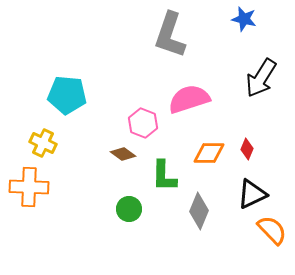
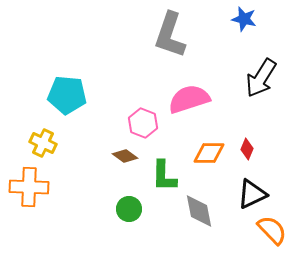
brown diamond: moved 2 px right, 2 px down
gray diamond: rotated 33 degrees counterclockwise
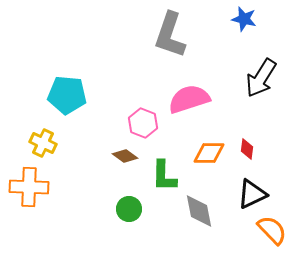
red diamond: rotated 15 degrees counterclockwise
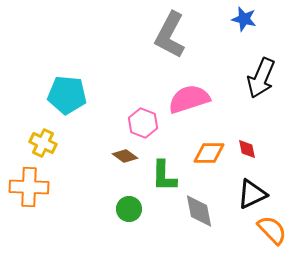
gray L-shape: rotated 9 degrees clockwise
black arrow: rotated 9 degrees counterclockwise
red diamond: rotated 20 degrees counterclockwise
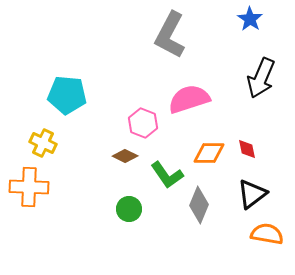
blue star: moved 6 px right; rotated 20 degrees clockwise
brown diamond: rotated 10 degrees counterclockwise
green L-shape: moved 3 px right, 1 px up; rotated 36 degrees counterclockwise
black triangle: rotated 12 degrees counterclockwise
gray diamond: moved 6 px up; rotated 33 degrees clockwise
orange semicircle: moved 5 px left, 4 px down; rotated 36 degrees counterclockwise
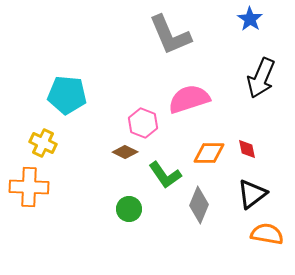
gray L-shape: rotated 51 degrees counterclockwise
brown diamond: moved 4 px up
green L-shape: moved 2 px left
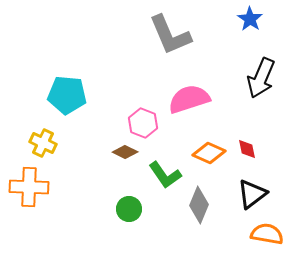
orange diamond: rotated 24 degrees clockwise
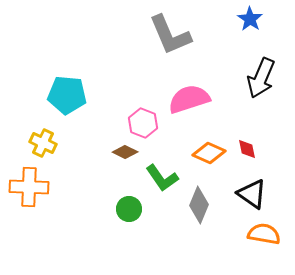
green L-shape: moved 3 px left, 3 px down
black triangle: rotated 48 degrees counterclockwise
orange semicircle: moved 3 px left
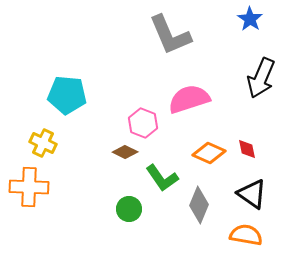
orange semicircle: moved 18 px left, 1 px down
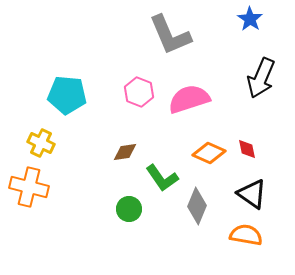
pink hexagon: moved 4 px left, 31 px up
yellow cross: moved 2 px left
brown diamond: rotated 35 degrees counterclockwise
orange cross: rotated 12 degrees clockwise
gray diamond: moved 2 px left, 1 px down
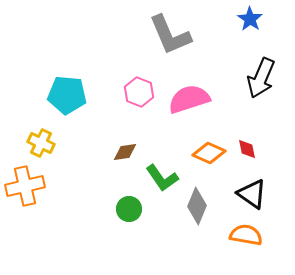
orange cross: moved 4 px left, 1 px up; rotated 27 degrees counterclockwise
